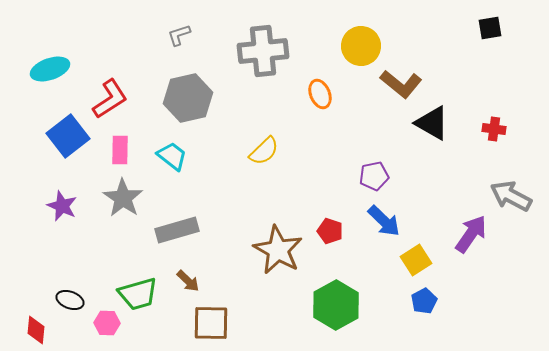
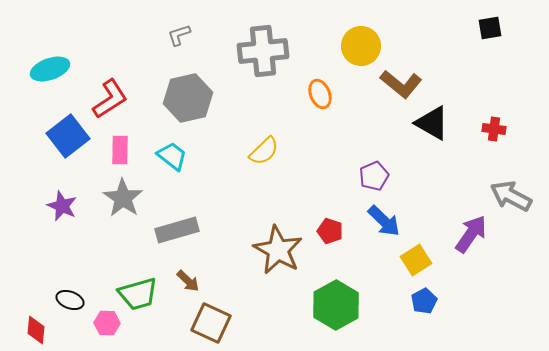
purple pentagon: rotated 12 degrees counterclockwise
brown square: rotated 24 degrees clockwise
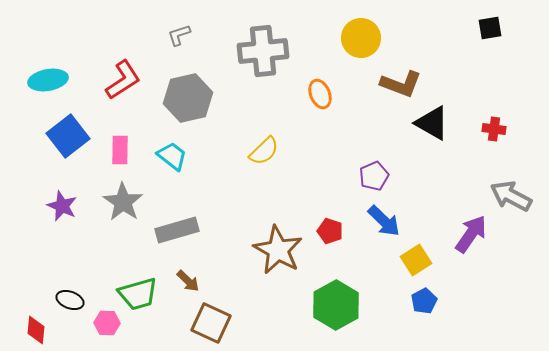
yellow circle: moved 8 px up
cyan ellipse: moved 2 px left, 11 px down; rotated 9 degrees clockwise
brown L-shape: rotated 18 degrees counterclockwise
red L-shape: moved 13 px right, 19 px up
gray star: moved 4 px down
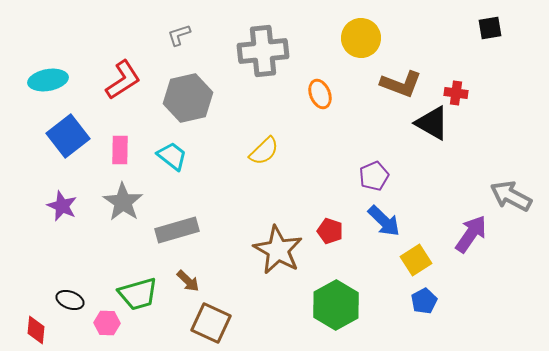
red cross: moved 38 px left, 36 px up
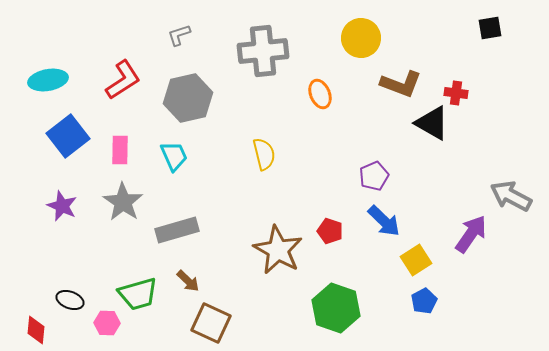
yellow semicircle: moved 3 px down; rotated 60 degrees counterclockwise
cyan trapezoid: moved 2 px right; rotated 28 degrees clockwise
green hexagon: moved 3 px down; rotated 12 degrees counterclockwise
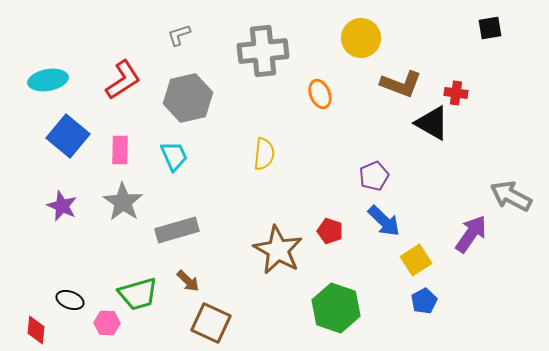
blue square: rotated 12 degrees counterclockwise
yellow semicircle: rotated 20 degrees clockwise
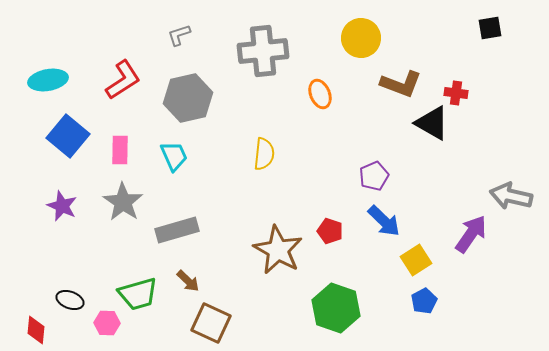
gray arrow: rotated 15 degrees counterclockwise
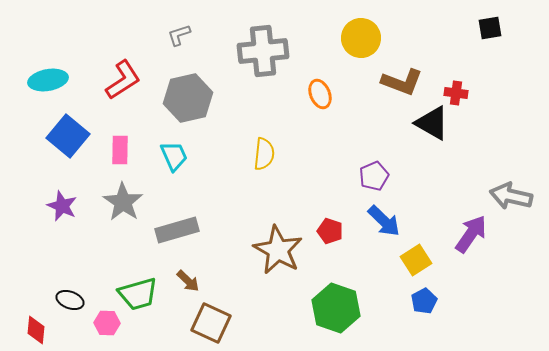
brown L-shape: moved 1 px right, 2 px up
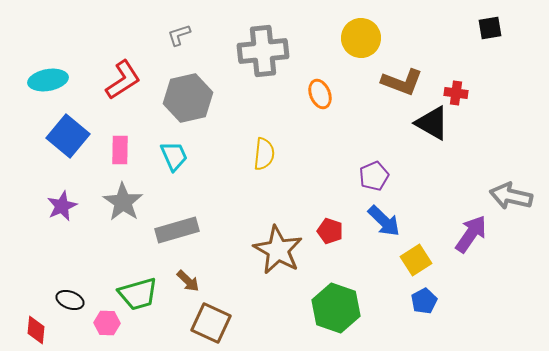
purple star: rotated 24 degrees clockwise
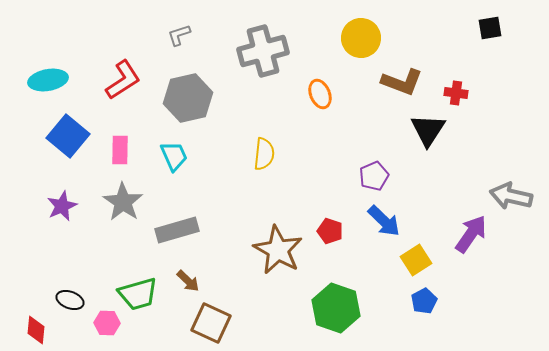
gray cross: rotated 9 degrees counterclockwise
black triangle: moved 4 px left, 7 px down; rotated 33 degrees clockwise
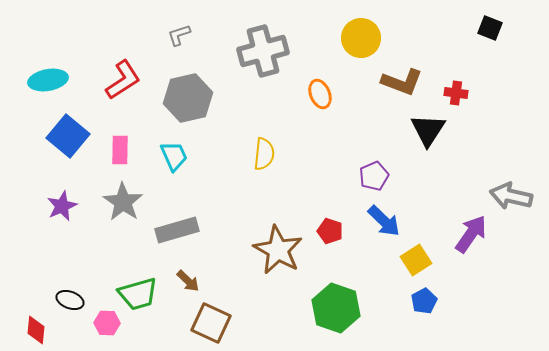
black square: rotated 30 degrees clockwise
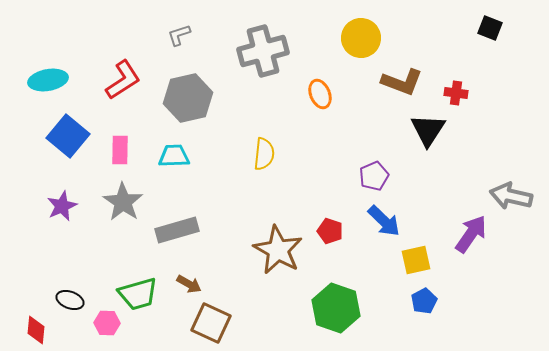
cyan trapezoid: rotated 68 degrees counterclockwise
yellow square: rotated 20 degrees clockwise
brown arrow: moved 1 px right, 3 px down; rotated 15 degrees counterclockwise
